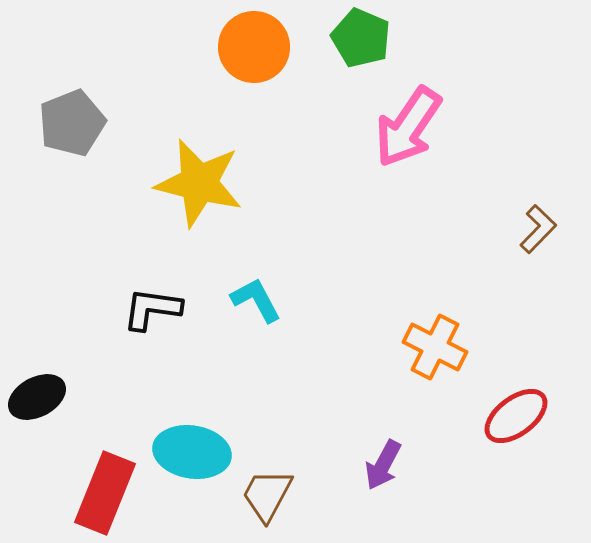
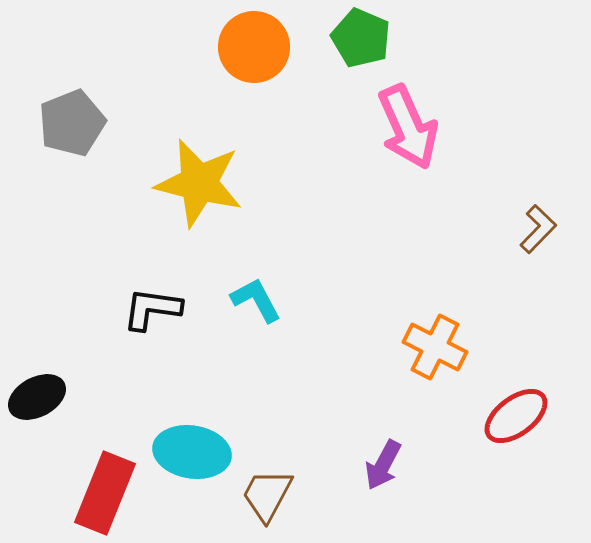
pink arrow: rotated 58 degrees counterclockwise
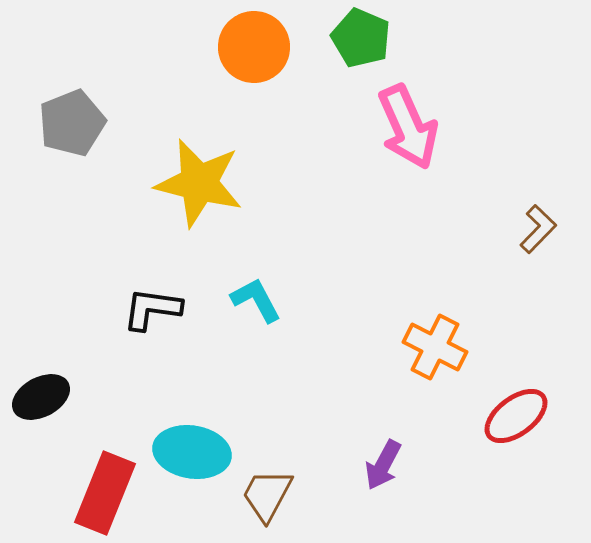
black ellipse: moved 4 px right
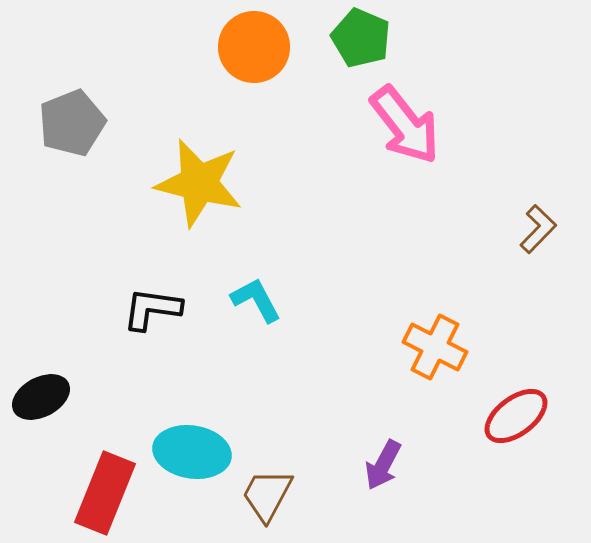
pink arrow: moved 3 px left, 2 px up; rotated 14 degrees counterclockwise
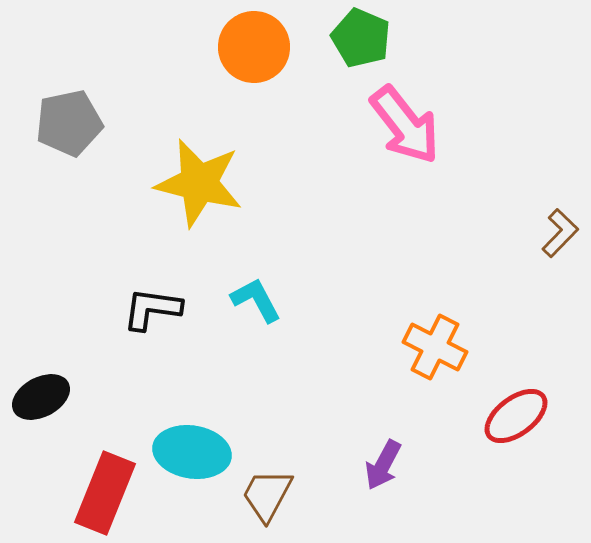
gray pentagon: moved 3 px left; rotated 10 degrees clockwise
brown L-shape: moved 22 px right, 4 px down
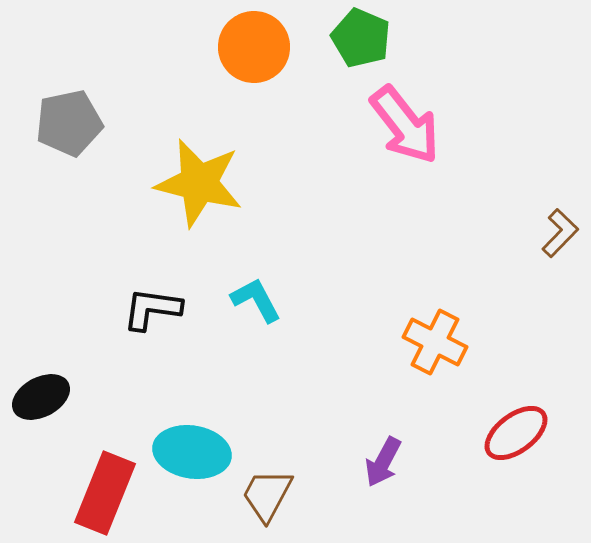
orange cross: moved 5 px up
red ellipse: moved 17 px down
purple arrow: moved 3 px up
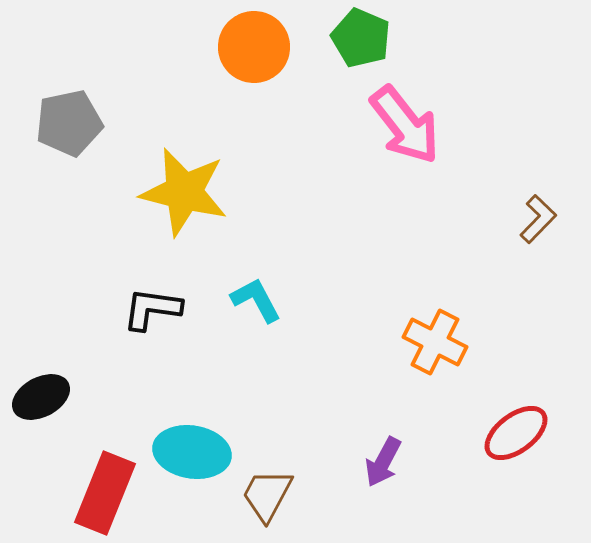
yellow star: moved 15 px left, 9 px down
brown L-shape: moved 22 px left, 14 px up
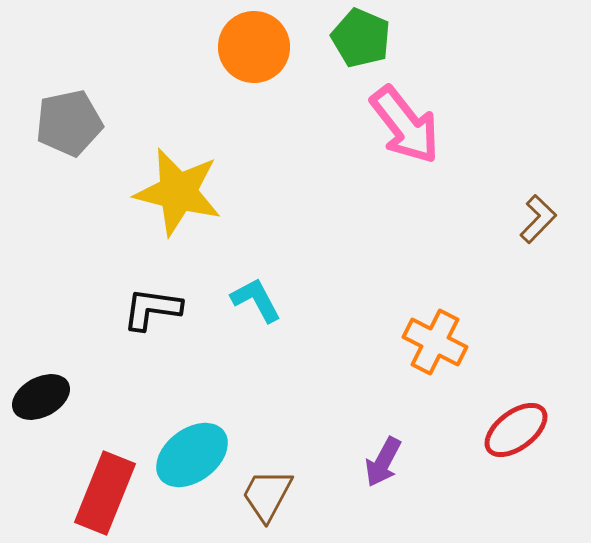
yellow star: moved 6 px left
red ellipse: moved 3 px up
cyan ellipse: moved 3 px down; rotated 46 degrees counterclockwise
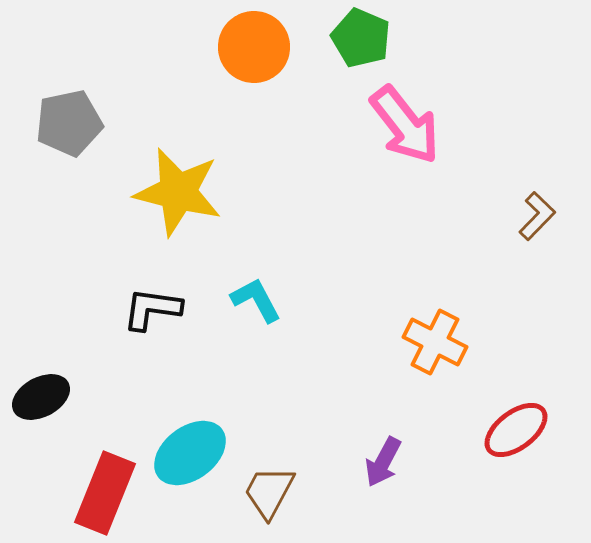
brown L-shape: moved 1 px left, 3 px up
cyan ellipse: moved 2 px left, 2 px up
brown trapezoid: moved 2 px right, 3 px up
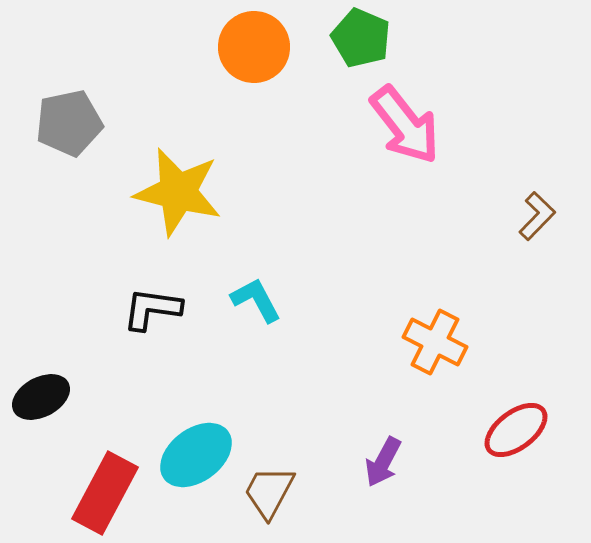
cyan ellipse: moved 6 px right, 2 px down
red rectangle: rotated 6 degrees clockwise
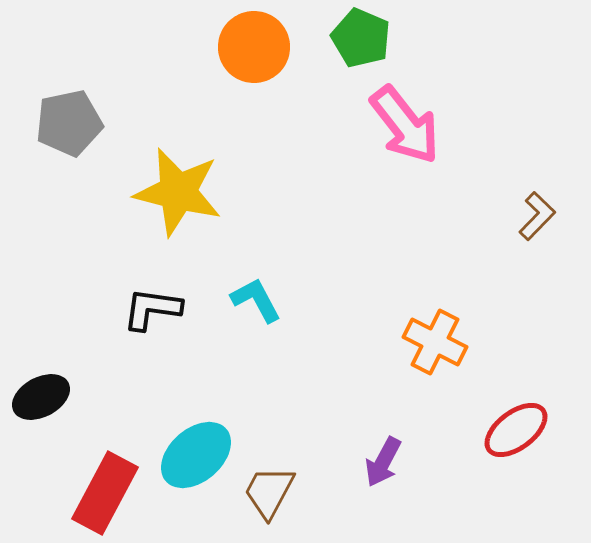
cyan ellipse: rotated 4 degrees counterclockwise
